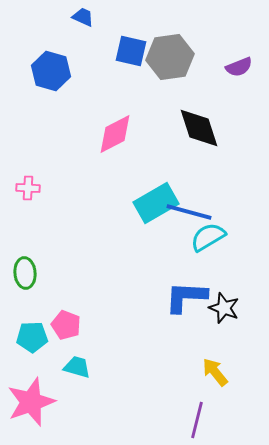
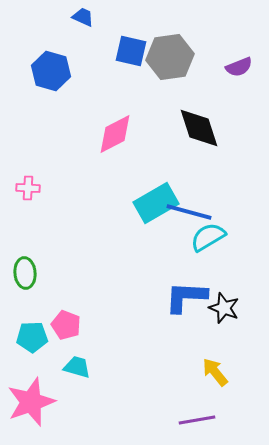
purple line: rotated 66 degrees clockwise
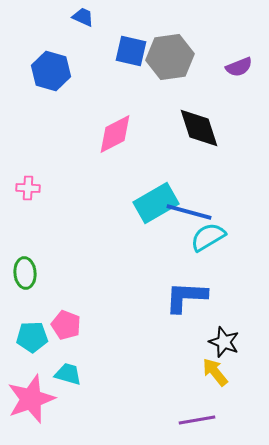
black star: moved 34 px down
cyan trapezoid: moved 9 px left, 7 px down
pink star: moved 3 px up
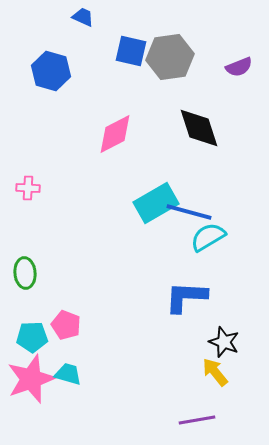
pink star: moved 20 px up
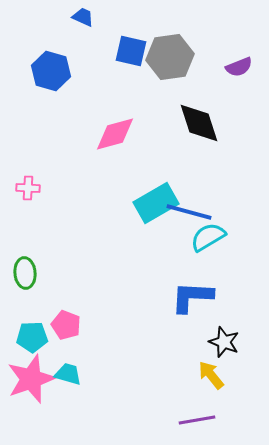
black diamond: moved 5 px up
pink diamond: rotated 12 degrees clockwise
blue L-shape: moved 6 px right
yellow arrow: moved 4 px left, 3 px down
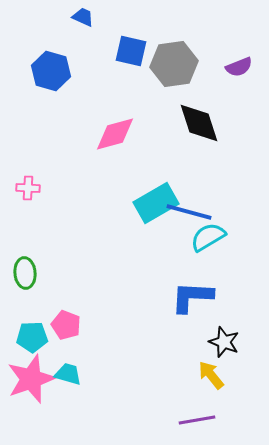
gray hexagon: moved 4 px right, 7 px down
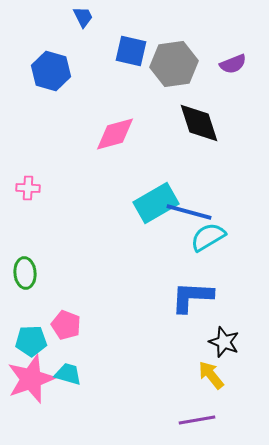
blue trapezoid: rotated 40 degrees clockwise
purple semicircle: moved 6 px left, 3 px up
cyan pentagon: moved 1 px left, 4 px down
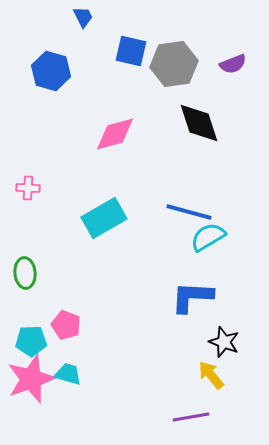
cyan rectangle: moved 52 px left, 15 px down
purple line: moved 6 px left, 3 px up
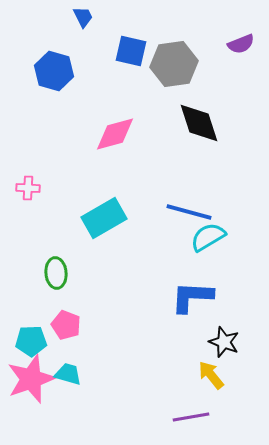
purple semicircle: moved 8 px right, 20 px up
blue hexagon: moved 3 px right
green ellipse: moved 31 px right
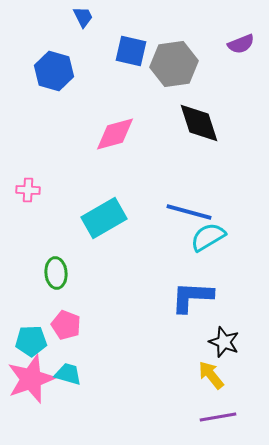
pink cross: moved 2 px down
purple line: moved 27 px right
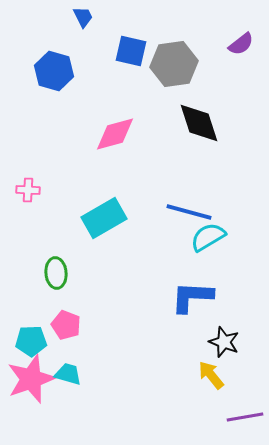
purple semicircle: rotated 16 degrees counterclockwise
purple line: moved 27 px right
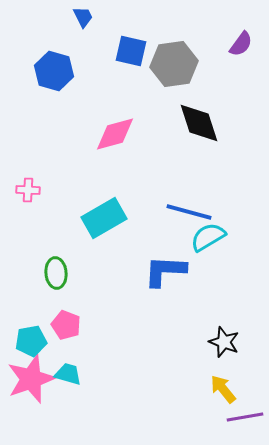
purple semicircle: rotated 16 degrees counterclockwise
blue L-shape: moved 27 px left, 26 px up
cyan pentagon: rotated 8 degrees counterclockwise
yellow arrow: moved 12 px right, 14 px down
